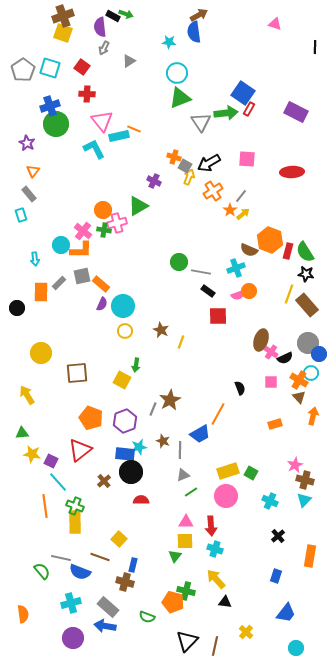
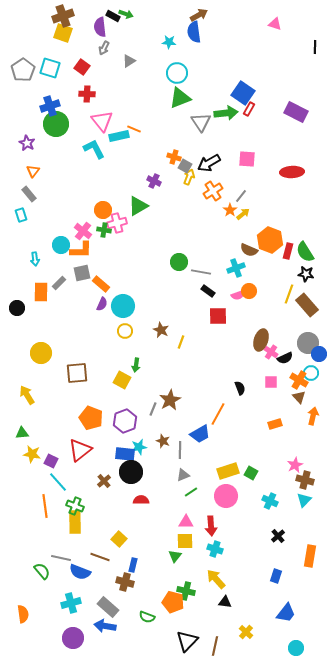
gray square at (82, 276): moved 3 px up
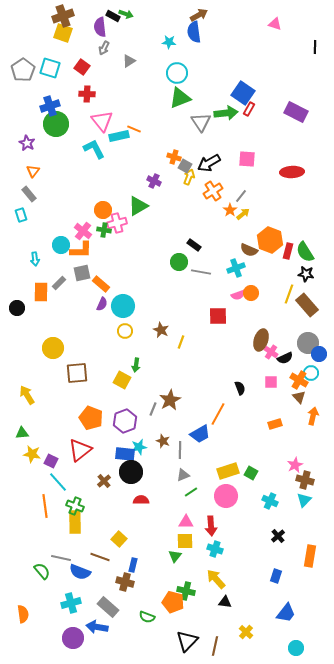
black rectangle at (208, 291): moved 14 px left, 46 px up
orange circle at (249, 291): moved 2 px right, 2 px down
yellow circle at (41, 353): moved 12 px right, 5 px up
blue arrow at (105, 626): moved 8 px left, 1 px down
